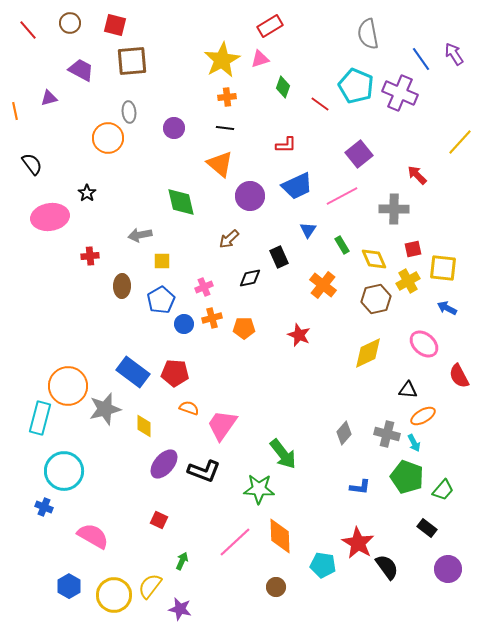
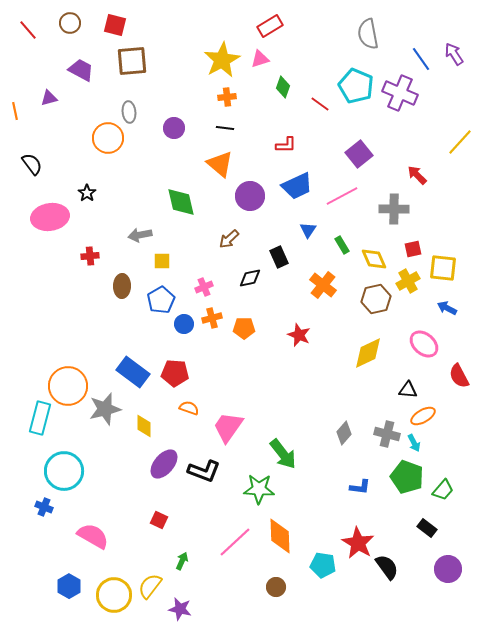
pink trapezoid at (222, 425): moved 6 px right, 2 px down
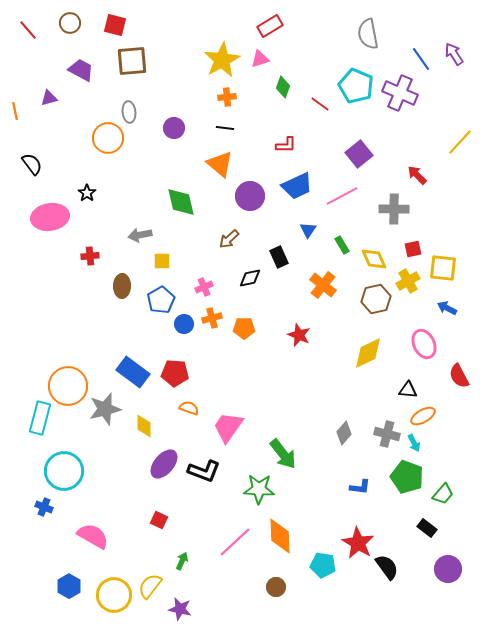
pink ellipse at (424, 344): rotated 24 degrees clockwise
green trapezoid at (443, 490): moved 4 px down
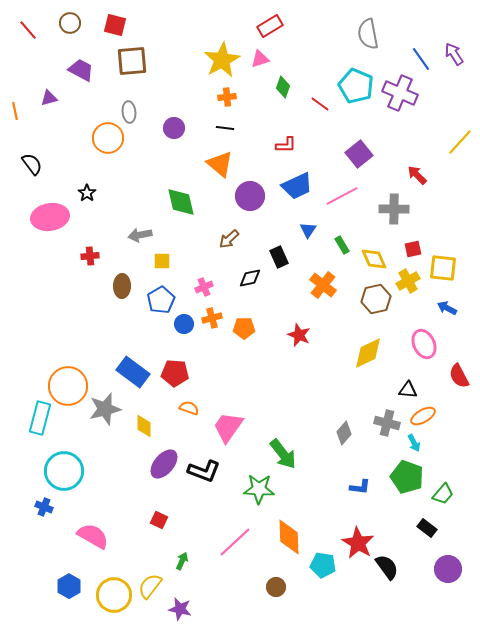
gray cross at (387, 434): moved 11 px up
orange diamond at (280, 536): moved 9 px right, 1 px down
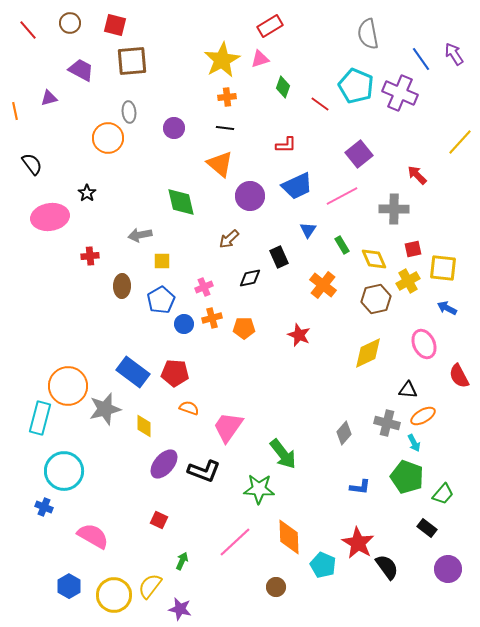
cyan pentagon at (323, 565): rotated 15 degrees clockwise
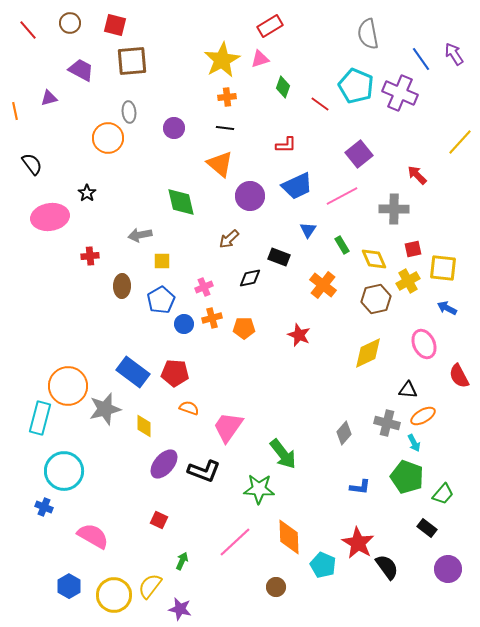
black rectangle at (279, 257): rotated 45 degrees counterclockwise
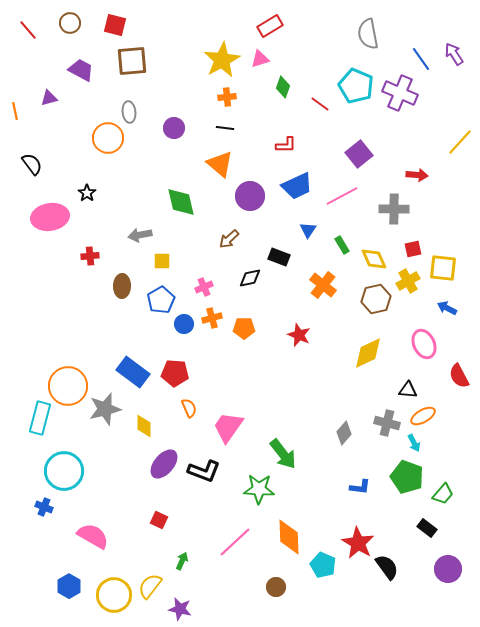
red arrow at (417, 175): rotated 140 degrees clockwise
orange semicircle at (189, 408): rotated 48 degrees clockwise
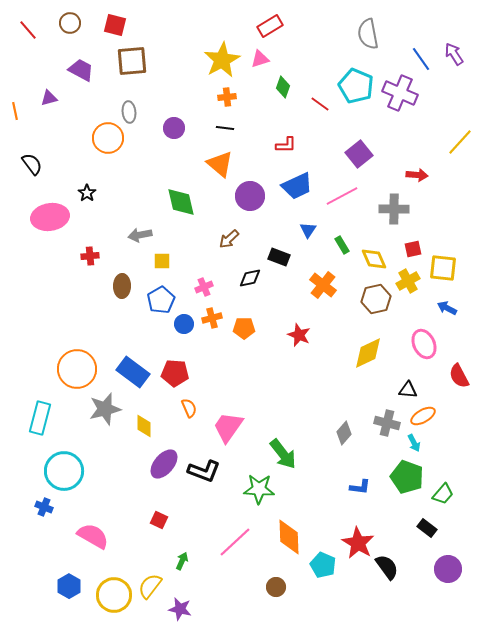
orange circle at (68, 386): moved 9 px right, 17 px up
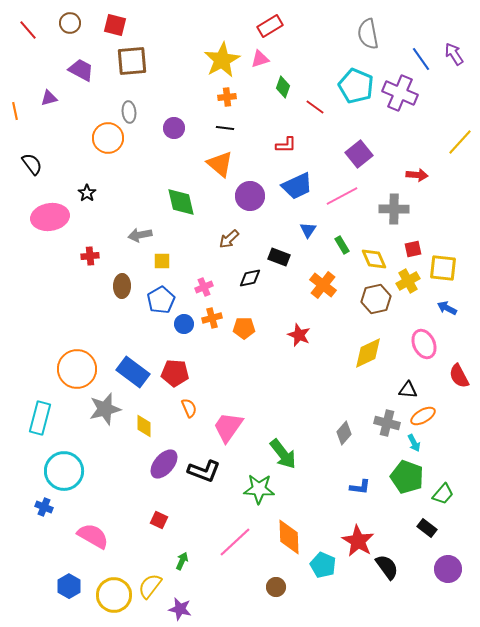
red line at (320, 104): moved 5 px left, 3 px down
red star at (358, 543): moved 2 px up
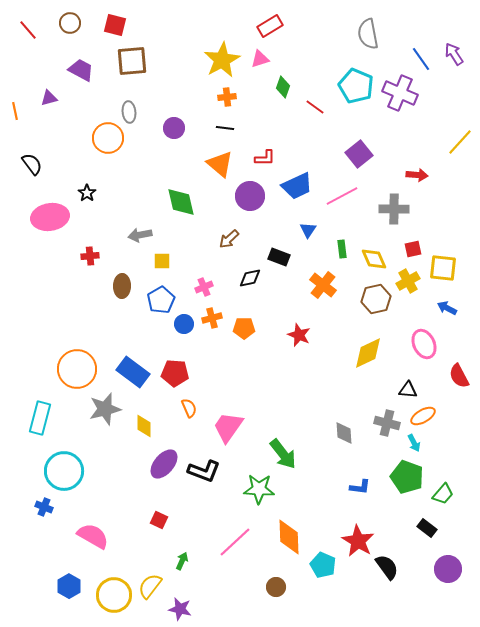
red L-shape at (286, 145): moved 21 px left, 13 px down
green rectangle at (342, 245): moved 4 px down; rotated 24 degrees clockwise
gray diamond at (344, 433): rotated 45 degrees counterclockwise
